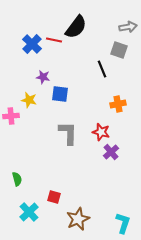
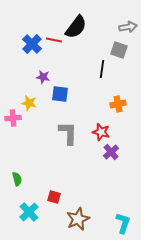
black line: rotated 30 degrees clockwise
yellow star: moved 3 px down
pink cross: moved 2 px right, 2 px down
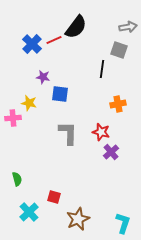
red line: rotated 35 degrees counterclockwise
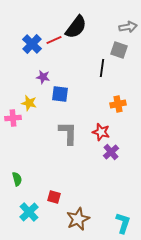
black line: moved 1 px up
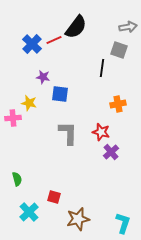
brown star: rotated 10 degrees clockwise
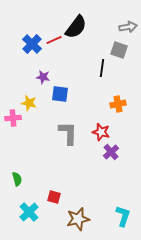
cyan L-shape: moved 7 px up
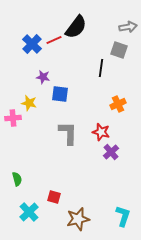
black line: moved 1 px left
orange cross: rotated 14 degrees counterclockwise
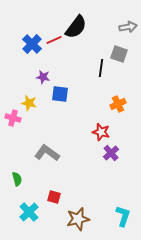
gray square: moved 4 px down
pink cross: rotated 21 degrees clockwise
gray L-shape: moved 21 px left, 20 px down; rotated 55 degrees counterclockwise
purple cross: moved 1 px down
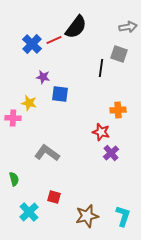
orange cross: moved 6 px down; rotated 21 degrees clockwise
pink cross: rotated 14 degrees counterclockwise
green semicircle: moved 3 px left
brown star: moved 9 px right, 3 px up
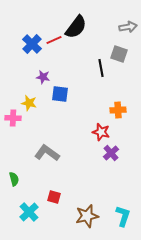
black line: rotated 18 degrees counterclockwise
